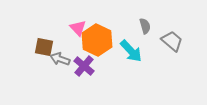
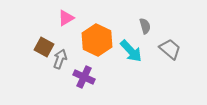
pink triangle: moved 12 px left, 10 px up; rotated 42 degrees clockwise
gray trapezoid: moved 2 px left, 8 px down
brown square: rotated 18 degrees clockwise
gray arrow: rotated 90 degrees clockwise
purple cross: moved 11 px down; rotated 15 degrees counterclockwise
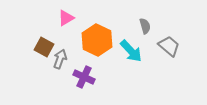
gray trapezoid: moved 1 px left, 3 px up
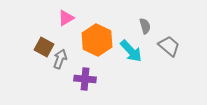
purple cross: moved 1 px right, 2 px down; rotated 20 degrees counterclockwise
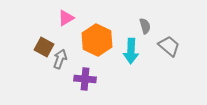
cyan arrow: rotated 45 degrees clockwise
